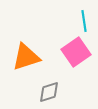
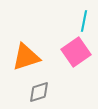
cyan line: rotated 20 degrees clockwise
gray diamond: moved 10 px left
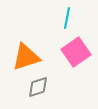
cyan line: moved 17 px left, 3 px up
gray diamond: moved 1 px left, 5 px up
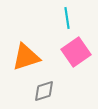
cyan line: rotated 20 degrees counterclockwise
gray diamond: moved 6 px right, 4 px down
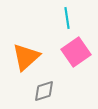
orange triangle: rotated 24 degrees counterclockwise
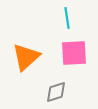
pink square: moved 2 px left, 1 px down; rotated 32 degrees clockwise
gray diamond: moved 12 px right, 1 px down
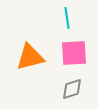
orange triangle: moved 4 px right; rotated 28 degrees clockwise
gray diamond: moved 16 px right, 3 px up
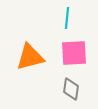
cyan line: rotated 15 degrees clockwise
gray diamond: moved 1 px left; rotated 65 degrees counterclockwise
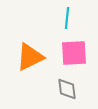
orange triangle: rotated 12 degrees counterclockwise
gray diamond: moved 4 px left; rotated 15 degrees counterclockwise
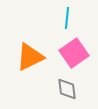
pink square: rotated 32 degrees counterclockwise
